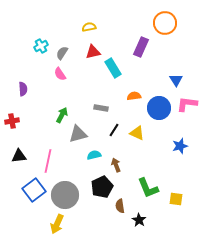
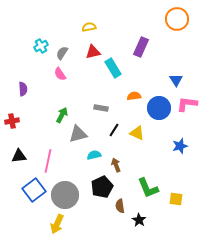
orange circle: moved 12 px right, 4 px up
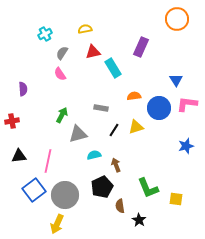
yellow semicircle: moved 4 px left, 2 px down
cyan cross: moved 4 px right, 12 px up
yellow triangle: moved 1 px left, 6 px up; rotated 42 degrees counterclockwise
blue star: moved 6 px right
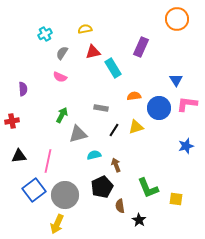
pink semicircle: moved 3 px down; rotated 32 degrees counterclockwise
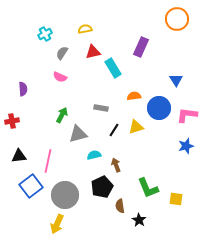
pink L-shape: moved 11 px down
blue square: moved 3 px left, 4 px up
